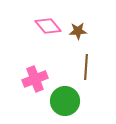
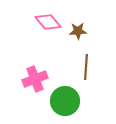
pink diamond: moved 4 px up
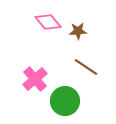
brown line: rotated 60 degrees counterclockwise
pink cross: rotated 20 degrees counterclockwise
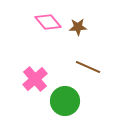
brown star: moved 4 px up
brown line: moved 2 px right; rotated 10 degrees counterclockwise
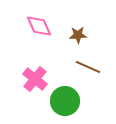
pink diamond: moved 9 px left, 4 px down; rotated 16 degrees clockwise
brown star: moved 8 px down
pink cross: rotated 10 degrees counterclockwise
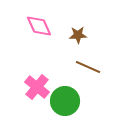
pink cross: moved 2 px right, 8 px down
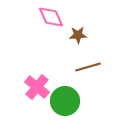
pink diamond: moved 12 px right, 9 px up
brown line: rotated 40 degrees counterclockwise
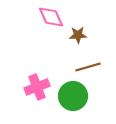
pink cross: rotated 30 degrees clockwise
green circle: moved 8 px right, 5 px up
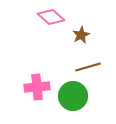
pink diamond: rotated 24 degrees counterclockwise
brown star: moved 3 px right; rotated 24 degrees counterclockwise
pink cross: rotated 15 degrees clockwise
